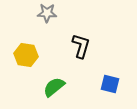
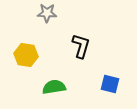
green semicircle: rotated 30 degrees clockwise
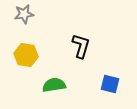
gray star: moved 23 px left, 1 px down; rotated 12 degrees counterclockwise
green semicircle: moved 2 px up
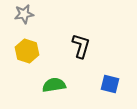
yellow hexagon: moved 1 px right, 4 px up; rotated 10 degrees clockwise
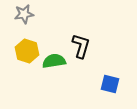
green semicircle: moved 24 px up
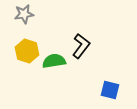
black L-shape: rotated 20 degrees clockwise
blue square: moved 6 px down
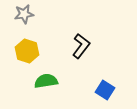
green semicircle: moved 8 px left, 20 px down
blue square: moved 5 px left; rotated 18 degrees clockwise
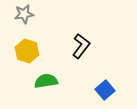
blue square: rotated 18 degrees clockwise
